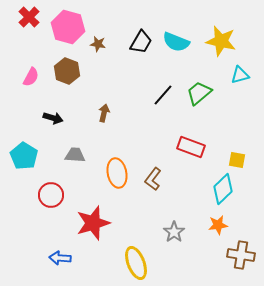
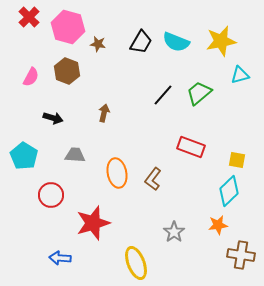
yellow star: rotated 24 degrees counterclockwise
cyan diamond: moved 6 px right, 2 px down
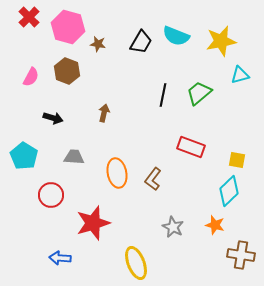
cyan semicircle: moved 6 px up
black line: rotated 30 degrees counterclockwise
gray trapezoid: moved 1 px left, 2 px down
orange star: moved 3 px left; rotated 24 degrees clockwise
gray star: moved 1 px left, 5 px up; rotated 10 degrees counterclockwise
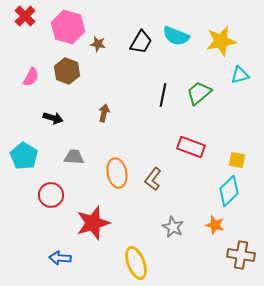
red cross: moved 4 px left, 1 px up
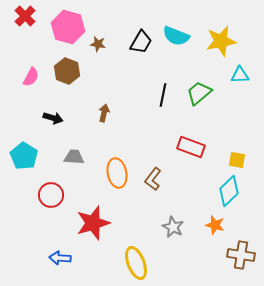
cyan triangle: rotated 12 degrees clockwise
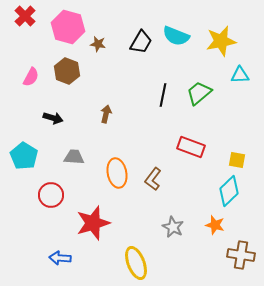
brown arrow: moved 2 px right, 1 px down
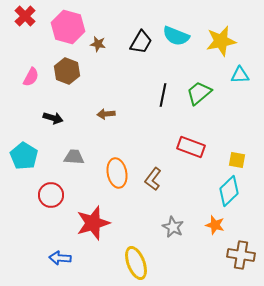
brown arrow: rotated 108 degrees counterclockwise
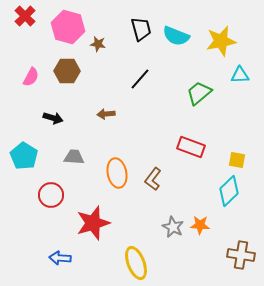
black trapezoid: moved 13 px up; rotated 45 degrees counterclockwise
brown hexagon: rotated 20 degrees counterclockwise
black line: moved 23 px left, 16 px up; rotated 30 degrees clockwise
orange star: moved 15 px left; rotated 12 degrees counterclockwise
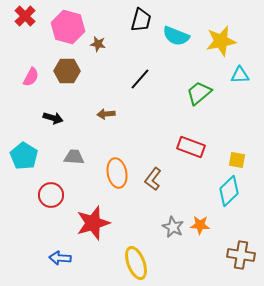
black trapezoid: moved 9 px up; rotated 30 degrees clockwise
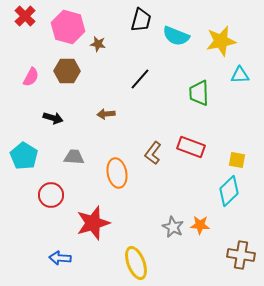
green trapezoid: rotated 52 degrees counterclockwise
brown L-shape: moved 26 px up
